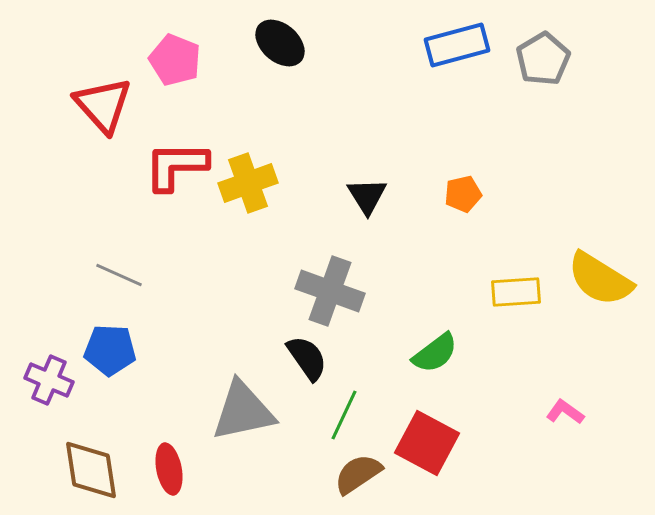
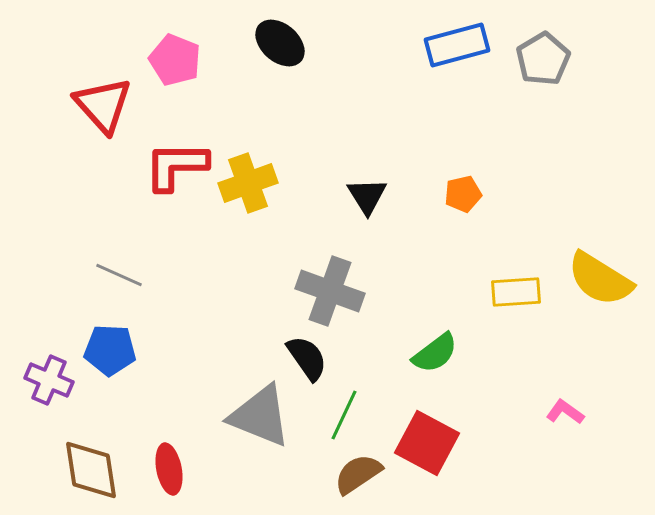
gray triangle: moved 17 px right, 5 px down; rotated 34 degrees clockwise
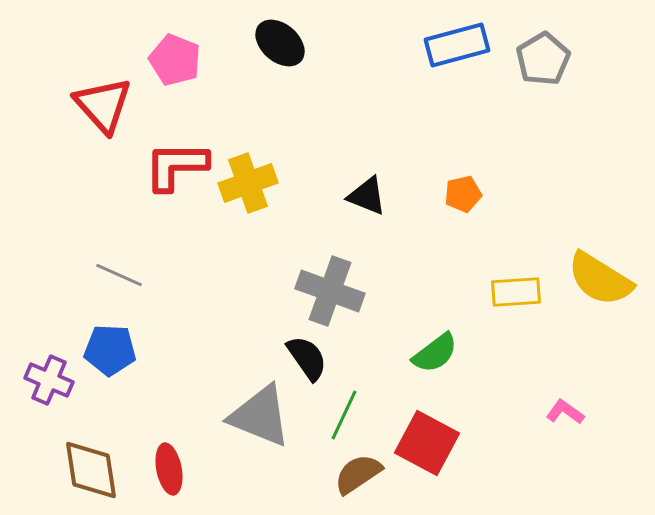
black triangle: rotated 36 degrees counterclockwise
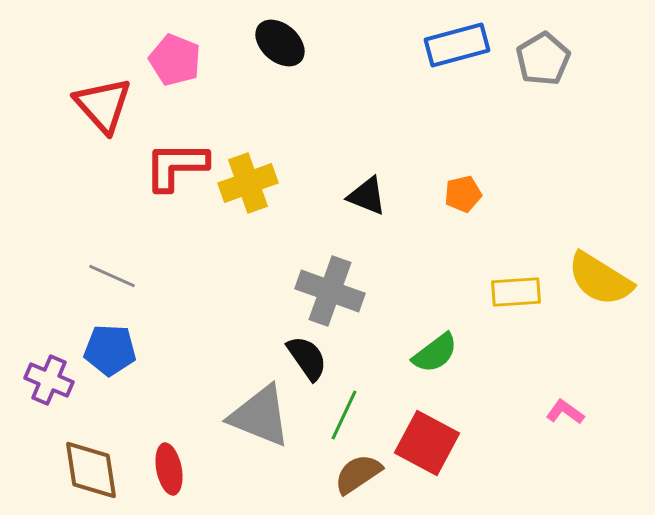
gray line: moved 7 px left, 1 px down
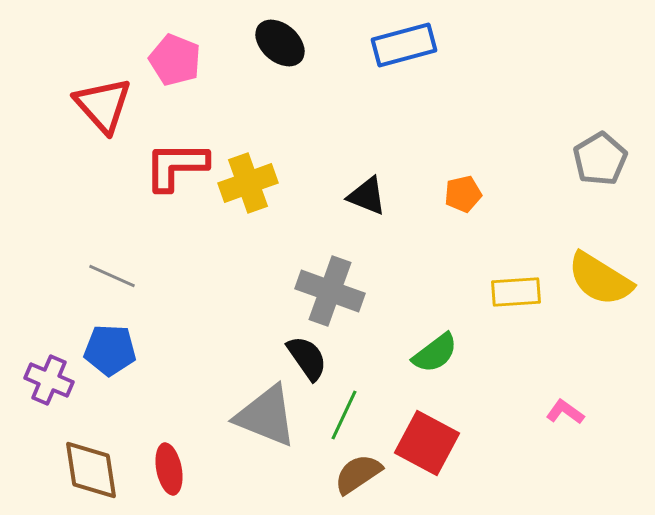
blue rectangle: moved 53 px left
gray pentagon: moved 57 px right, 100 px down
gray triangle: moved 6 px right
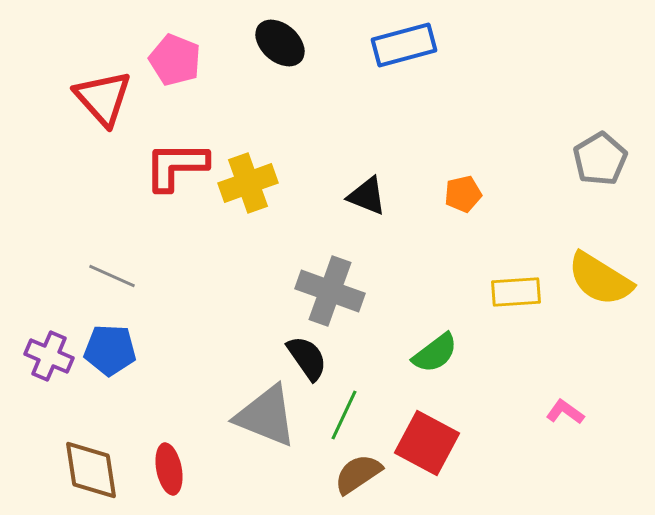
red triangle: moved 7 px up
purple cross: moved 24 px up
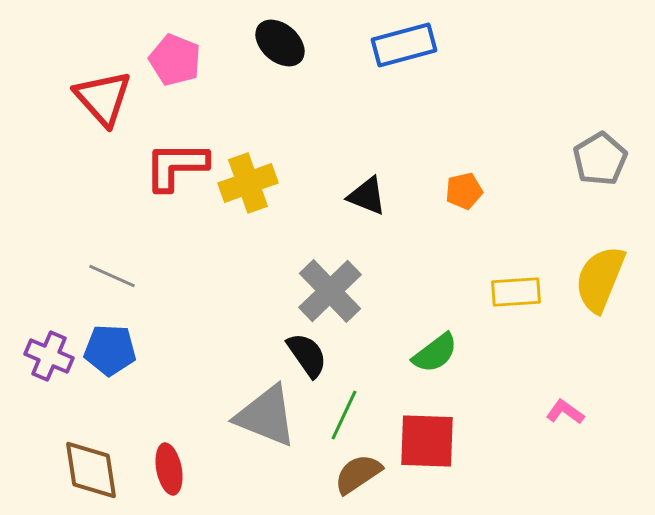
orange pentagon: moved 1 px right, 3 px up
yellow semicircle: rotated 80 degrees clockwise
gray cross: rotated 26 degrees clockwise
black semicircle: moved 3 px up
red square: moved 2 px up; rotated 26 degrees counterclockwise
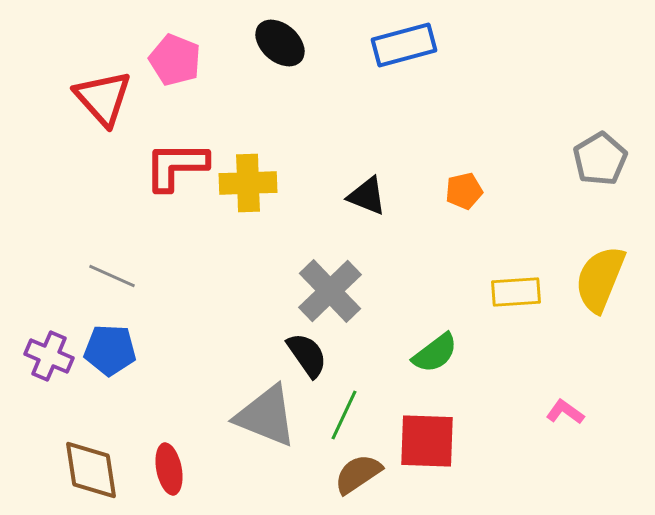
yellow cross: rotated 18 degrees clockwise
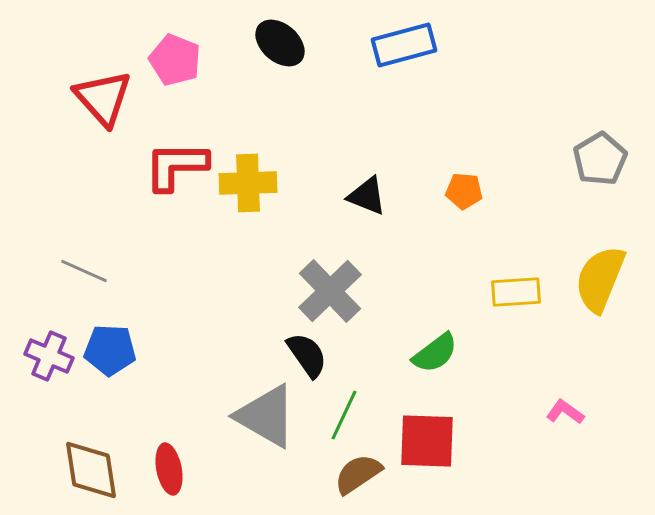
orange pentagon: rotated 18 degrees clockwise
gray line: moved 28 px left, 5 px up
gray triangle: rotated 8 degrees clockwise
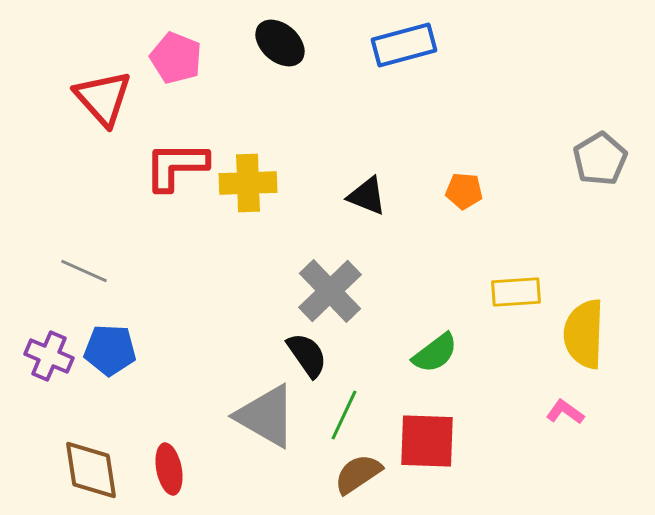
pink pentagon: moved 1 px right, 2 px up
yellow semicircle: moved 16 px left, 55 px down; rotated 20 degrees counterclockwise
